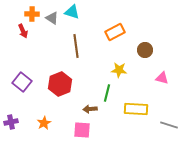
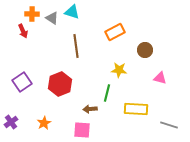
pink triangle: moved 2 px left
purple square: rotated 18 degrees clockwise
purple cross: rotated 24 degrees counterclockwise
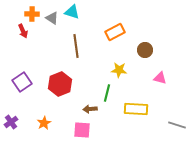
gray line: moved 8 px right
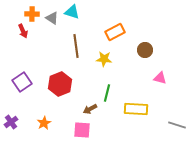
yellow star: moved 15 px left, 11 px up
brown arrow: rotated 24 degrees counterclockwise
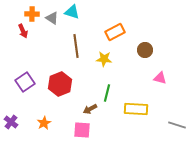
purple square: moved 3 px right
purple cross: rotated 16 degrees counterclockwise
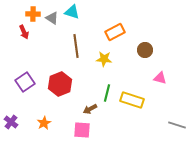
orange cross: moved 1 px right
red arrow: moved 1 px right, 1 px down
yellow rectangle: moved 4 px left, 9 px up; rotated 15 degrees clockwise
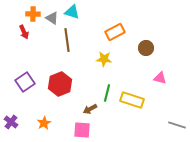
brown line: moved 9 px left, 6 px up
brown circle: moved 1 px right, 2 px up
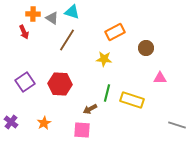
brown line: rotated 40 degrees clockwise
pink triangle: rotated 16 degrees counterclockwise
red hexagon: rotated 25 degrees clockwise
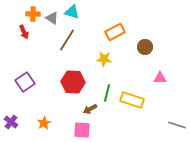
brown circle: moved 1 px left, 1 px up
red hexagon: moved 13 px right, 2 px up
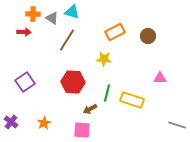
red arrow: rotated 64 degrees counterclockwise
brown circle: moved 3 px right, 11 px up
